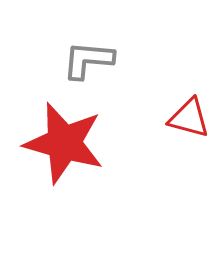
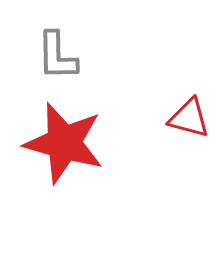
gray L-shape: moved 31 px left, 4 px up; rotated 96 degrees counterclockwise
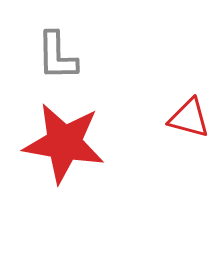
red star: rotated 6 degrees counterclockwise
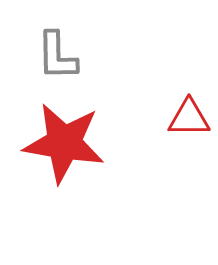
red triangle: rotated 15 degrees counterclockwise
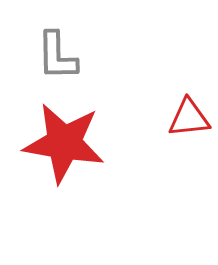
red triangle: rotated 6 degrees counterclockwise
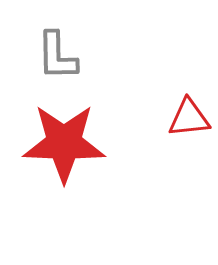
red star: rotated 8 degrees counterclockwise
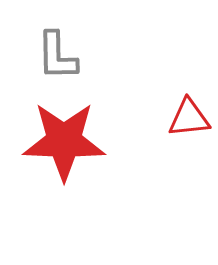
red star: moved 2 px up
